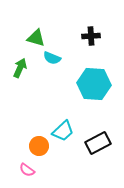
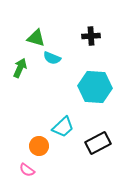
cyan hexagon: moved 1 px right, 3 px down
cyan trapezoid: moved 4 px up
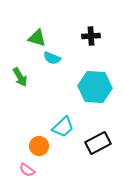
green triangle: moved 1 px right
green arrow: moved 9 px down; rotated 126 degrees clockwise
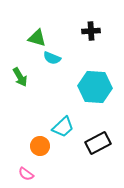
black cross: moved 5 px up
orange circle: moved 1 px right
pink semicircle: moved 1 px left, 4 px down
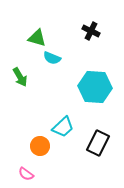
black cross: rotated 30 degrees clockwise
black rectangle: rotated 35 degrees counterclockwise
